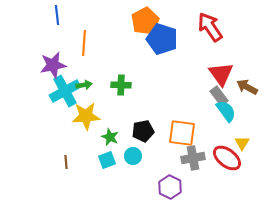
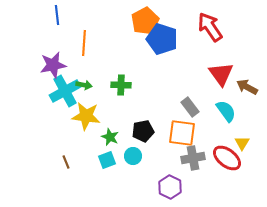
green arrow: rotated 21 degrees clockwise
gray rectangle: moved 29 px left, 11 px down
yellow star: rotated 12 degrees clockwise
brown line: rotated 16 degrees counterclockwise
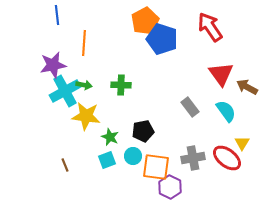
orange square: moved 26 px left, 34 px down
brown line: moved 1 px left, 3 px down
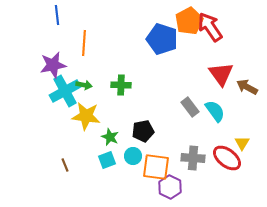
orange pentagon: moved 44 px right
cyan semicircle: moved 11 px left
gray cross: rotated 15 degrees clockwise
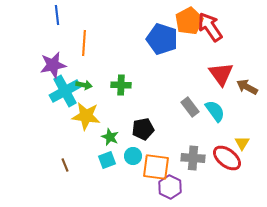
black pentagon: moved 2 px up
